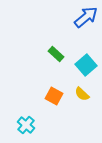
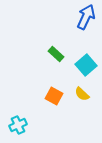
blue arrow: rotated 25 degrees counterclockwise
cyan cross: moved 8 px left; rotated 24 degrees clockwise
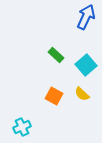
green rectangle: moved 1 px down
cyan cross: moved 4 px right, 2 px down
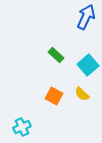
cyan square: moved 2 px right
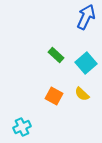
cyan square: moved 2 px left, 2 px up
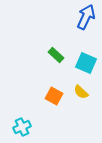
cyan square: rotated 25 degrees counterclockwise
yellow semicircle: moved 1 px left, 2 px up
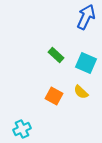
cyan cross: moved 2 px down
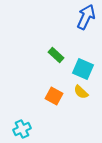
cyan square: moved 3 px left, 6 px down
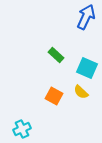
cyan square: moved 4 px right, 1 px up
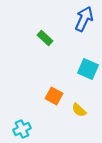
blue arrow: moved 2 px left, 2 px down
green rectangle: moved 11 px left, 17 px up
cyan square: moved 1 px right, 1 px down
yellow semicircle: moved 2 px left, 18 px down
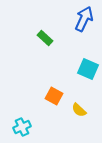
cyan cross: moved 2 px up
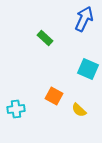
cyan cross: moved 6 px left, 18 px up; rotated 18 degrees clockwise
